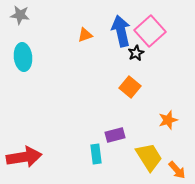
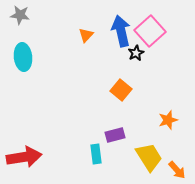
orange triangle: moved 1 px right; rotated 28 degrees counterclockwise
orange square: moved 9 px left, 3 px down
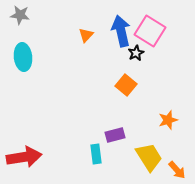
pink square: rotated 16 degrees counterclockwise
orange square: moved 5 px right, 5 px up
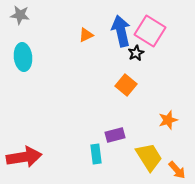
orange triangle: rotated 21 degrees clockwise
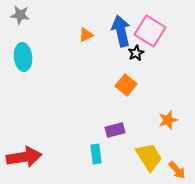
purple rectangle: moved 5 px up
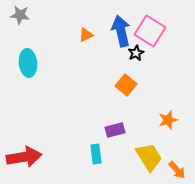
cyan ellipse: moved 5 px right, 6 px down
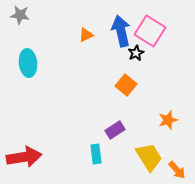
purple rectangle: rotated 18 degrees counterclockwise
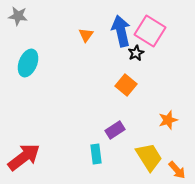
gray star: moved 2 px left, 1 px down
orange triangle: rotated 28 degrees counterclockwise
cyan ellipse: rotated 28 degrees clockwise
red arrow: rotated 28 degrees counterclockwise
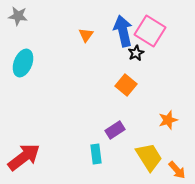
blue arrow: moved 2 px right
cyan ellipse: moved 5 px left
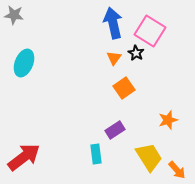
gray star: moved 4 px left, 1 px up
blue arrow: moved 10 px left, 8 px up
orange triangle: moved 28 px right, 23 px down
black star: rotated 14 degrees counterclockwise
cyan ellipse: moved 1 px right
orange square: moved 2 px left, 3 px down; rotated 15 degrees clockwise
